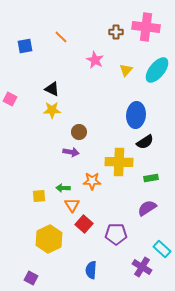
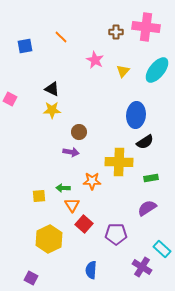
yellow triangle: moved 3 px left, 1 px down
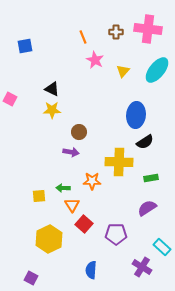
pink cross: moved 2 px right, 2 px down
orange line: moved 22 px right; rotated 24 degrees clockwise
cyan rectangle: moved 2 px up
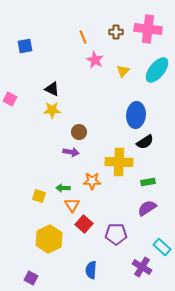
green rectangle: moved 3 px left, 4 px down
yellow square: rotated 24 degrees clockwise
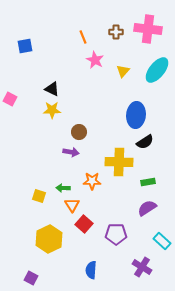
cyan rectangle: moved 6 px up
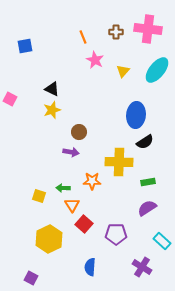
yellow star: rotated 18 degrees counterclockwise
blue semicircle: moved 1 px left, 3 px up
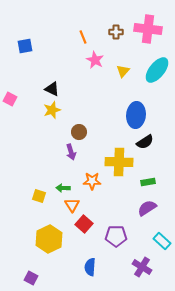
purple arrow: rotated 63 degrees clockwise
purple pentagon: moved 2 px down
